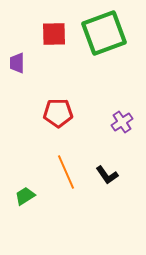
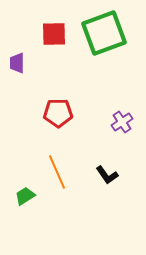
orange line: moved 9 px left
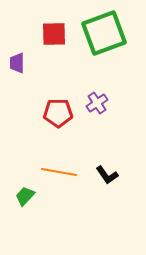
purple cross: moved 25 px left, 19 px up
orange line: moved 2 px right; rotated 56 degrees counterclockwise
green trapezoid: rotated 15 degrees counterclockwise
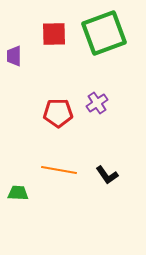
purple trapezoid: moved 3 px left, 7 px up
orange line: moved 2 px up
green trapezoid: moved 7 px left, 3 px up; rotated 50 degrees clockwise
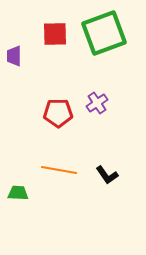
red square: moved 1 px right
